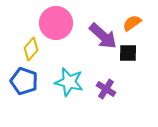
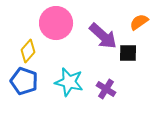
orange semicircle: moved 7 px right, 1 px up
yellow diamond: moved 3 px left, 2 px down
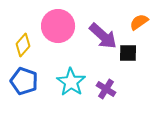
pink circle: moved 2 px right, 3 px down
yellow diamond: moved 5 px left, 6 px up
cyan star: moved 2 px right; rotated 20 degrees clockwise
